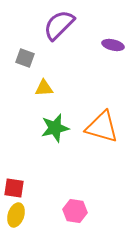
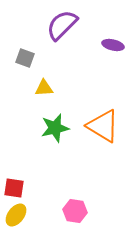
purple semicircle: moved 3 px right
orange triangle: moved 1 px right, 1 px up; rotated 15 degrees clockwise
yellow ellipse: rotated 20 degrees clockwise
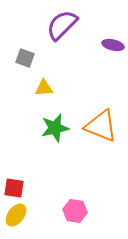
orange triangle: moved 2 px left; rotated 9 degrees counterclockwise
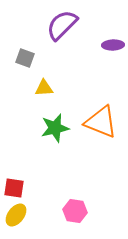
purple ellipse: rotated 15 degrees counterclockwise
orange triangle: moved 4 px up
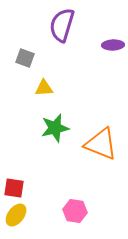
purple semicircle: rotated 28 degrees counterclockwise
orange triangle: moved 22 px down
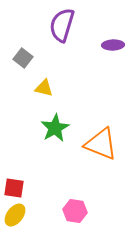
gray square: moved 2 px left; rotated 18 degrees clockwise
yellow triangle: rotated 18 degrees clockwise
green star: rotated 16 degrees counterclockwise
yellow ellipse: moved 1 px left
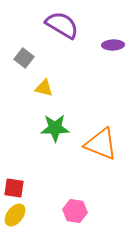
purple semicircle: rotated 104 degrees clockwise
gray square: moved 1 px right
green star: rotated 28 degrees clockwise
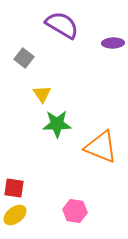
purple ellipse: moved 2 px up
yellow triangle: moved 2 px left, 6 px down; rotated 42 degrees clockwise
green star: moved 2 px right, 4 px up
orange triangle: moved 3 px down
yellow ellipse: rotated 15 degrees clockwise
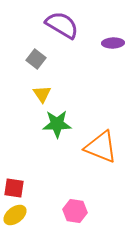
gray square: moved 12 px right, 1 px down
